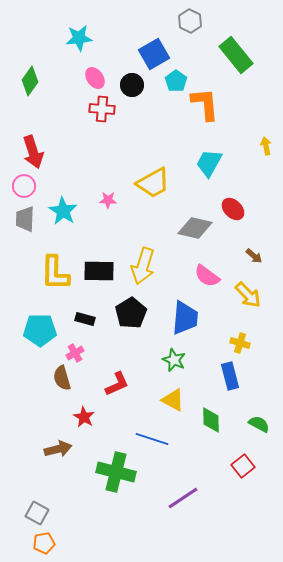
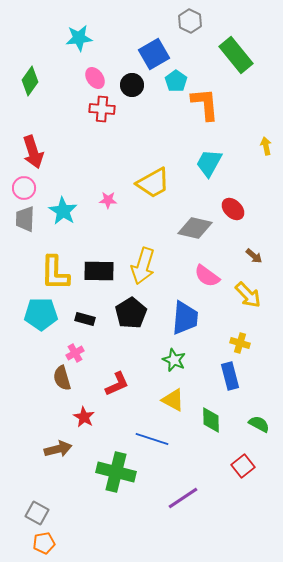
pink circle at (24, 186): moved 2 px down
cyan pentagon at (40, 330): moved 1 px right, 16 px up
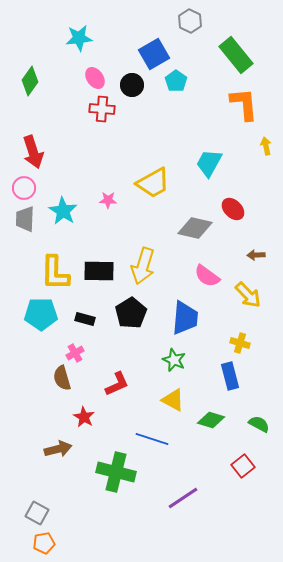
orange L-shape at (205, 104): moved 39 px right
brown arrow at (254, 256): moved 2 px right, 1 px up; rotated 138 degrees clockwise
green diamond at (211, 420): rotated 72 degrees counterclockwise
